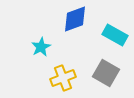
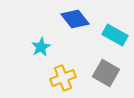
blue diamond: rotated 72 degrees clockwise
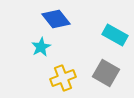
blue diamond: moved 19 px left
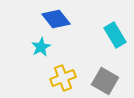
cyan rectangle: rotated 30 degrees clockwise
gray square: moved 1 px left, 8 px down
